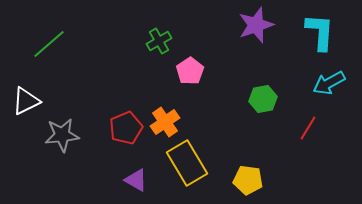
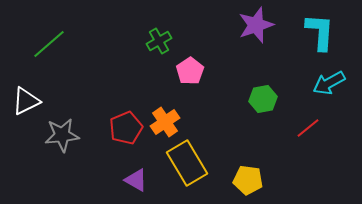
red line: rotated 20 degrees clockwise
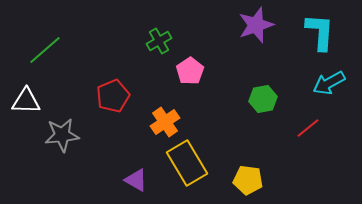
green line: moved 4 px left, 6 px down
white triangle: rotated 28 degrees clockwise
red pentagon: moved 13 px left, 32 px up
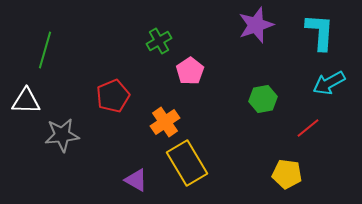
green line: rotated 33 degrees counterclockwise
yellow pentagon: moved 39 px right, 6 px up
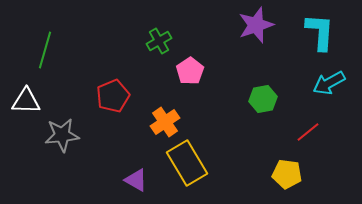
red line: moved 4 px down
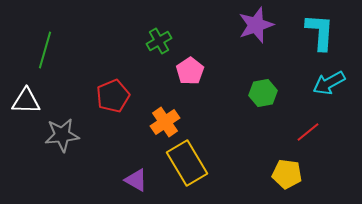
green hexagon: moved 6 px up
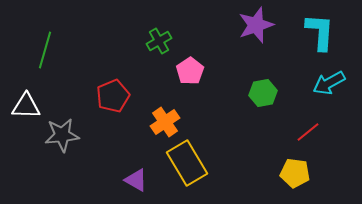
white triangle: moved 5 px down
yellow pentagon: moved 8 px right, 1 px up
